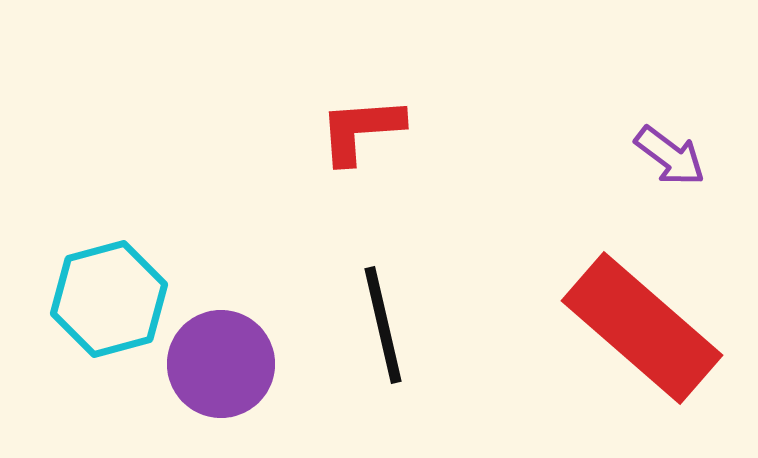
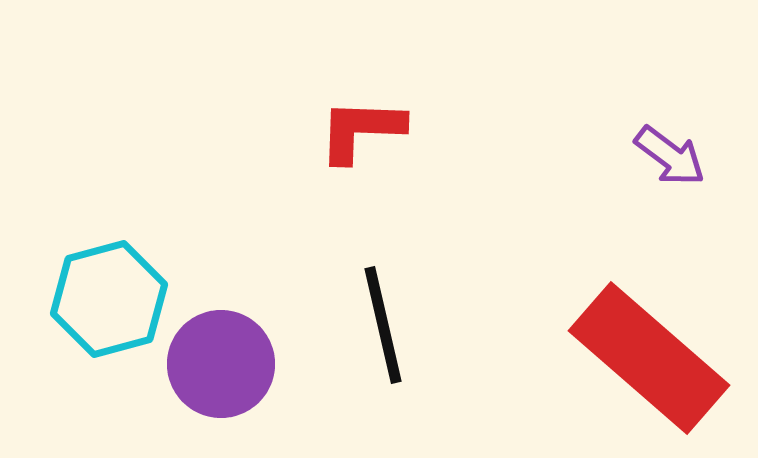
red L-shape: rotated 6 degrees clockwise
red rectangle: moved 7 px right, 30 px down
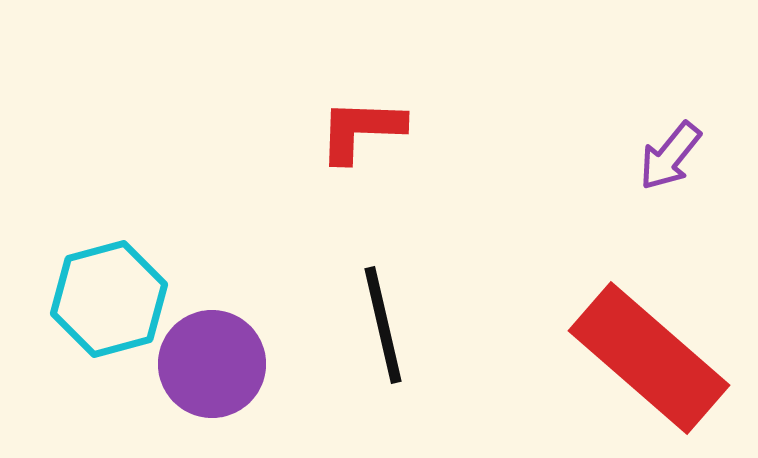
purple arrow: rotated 92 degrees clockwise
purple circle: moved 9 px left
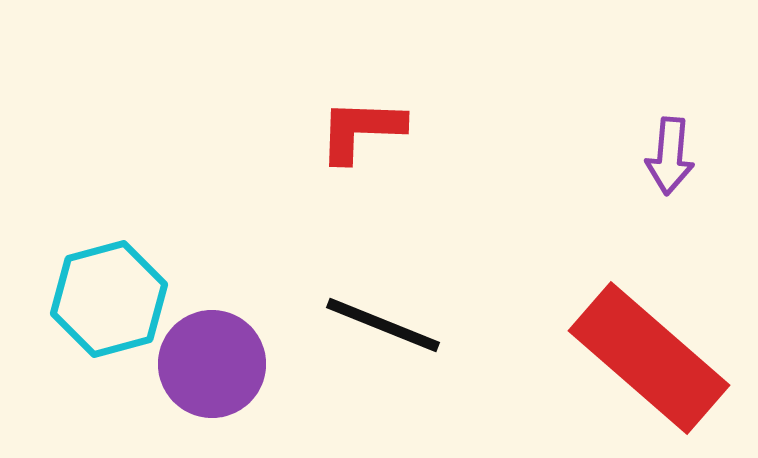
purple arrow: rotated 34 degrees counterclockwise
black line: rotated 55 degrees counterclockwise
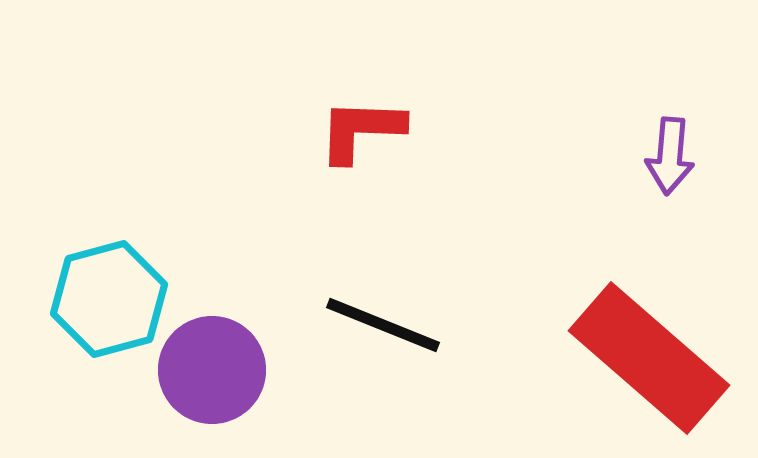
purple circle: moved 6 px down
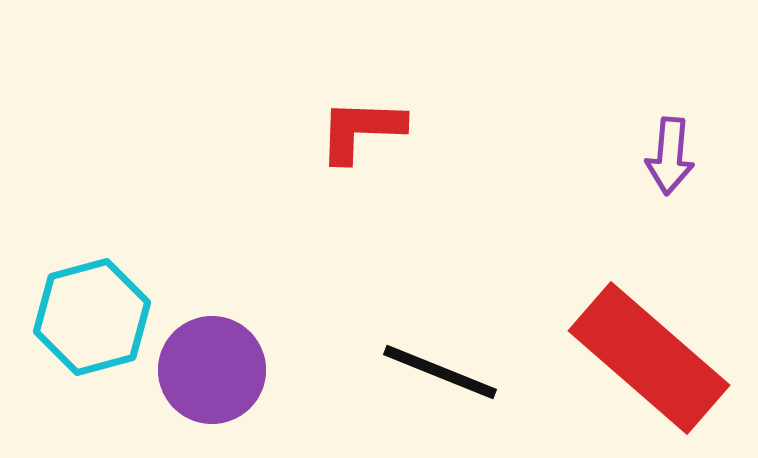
cyan hexagon: moved 17 px left, 18 px down
black line: moved 57 px right, 47 px down
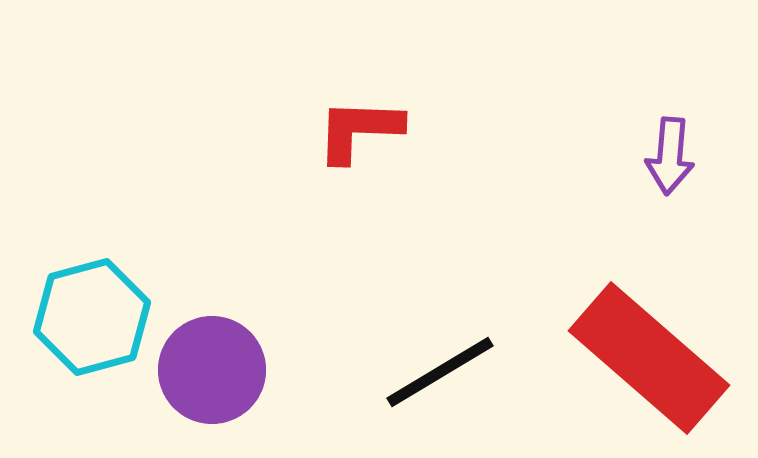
red L-shape: moved 2 px left
black line: rotated 53 degrees counterclockwise
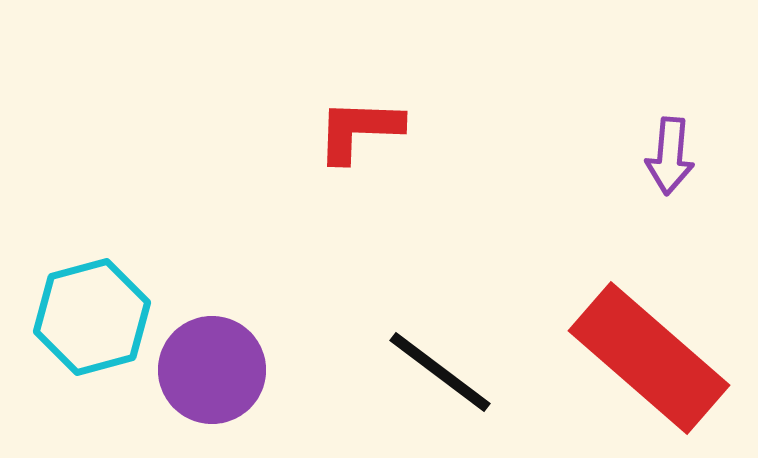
black line: rotated 68 degrees clockwise
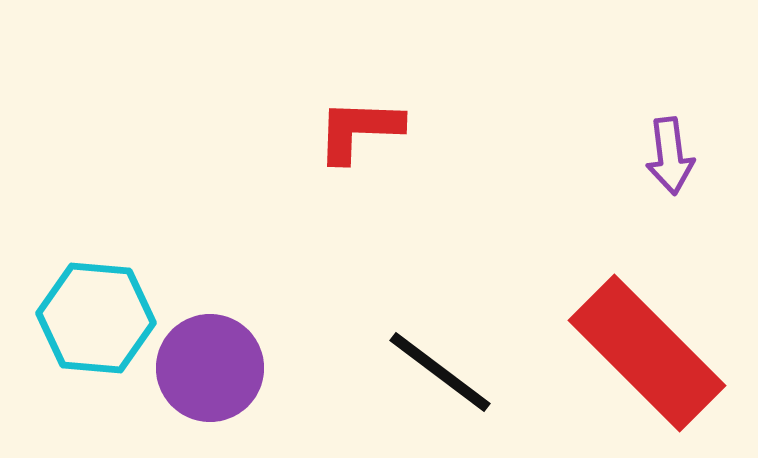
purple arrow: rotated 12 degrees counterclockwise
cyan hexagon: moved 4 px right, 1 px down; rotated 20 degrees clockwise
red rectangle: moved 2 px left, 5 px up; rotated 4 degrees clockwise
purple circle: moved 2 px left, 2 px up
